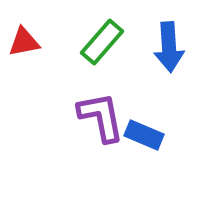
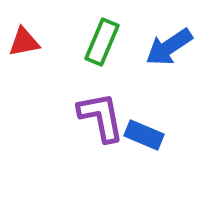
green rectangle: rotated 18 degrees counterclockwise
blue arrow: rotated 60 degrees clockwise
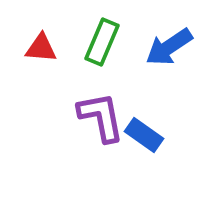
red triangle: moved 17 px right, 6 px down; rotated 16 degrees clockwise
blue rectangle: rotated 12 degrees clockwise
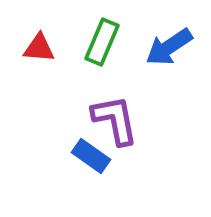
red triangle: moved 2 px left
purple L-shape: moved 14 px right, 3 px down
blue rectangle: moved 53 px left, 21 px down
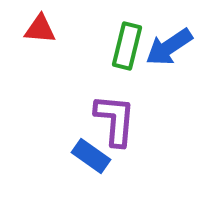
green rectangle: moved 25 px right, 4 px down; rotated 9 degrees counterclockwise
red triangle: moved 1 px right, 19 px up
purple L-shape: rotated 16 degrees clockwise
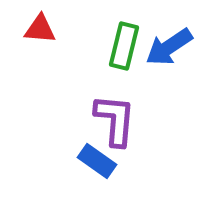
green rectangle: moved 3 px left
blue rectangle: moved 6 px right, 5 px down
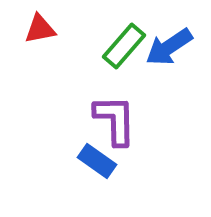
red triangle: rotated 16 degrees counterclockwise
green rectangle: rotated 27 degrees clockwise
purple L-shape: rotated 6 degrees counterclockwise
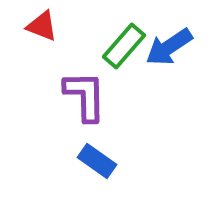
red triangle: moved 2 px right, 3 px up; rotated 32 degrees clockwise
purple L-shape: moved 30 px left, 24 px up
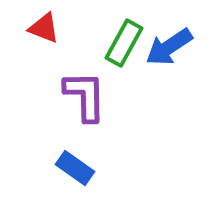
red triangle: moved 2 px right, 2 px down
green rectangle: moved 3 px up; rotated 12 degrees counterclockwise
blue rectangle: moved 22 px left, 7 px down
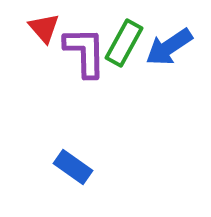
red triangle: rotated 28 degrees clockwise
purple L-shape: moved 44 px up
blue rectangle: moved 2 px left, 1 px up
